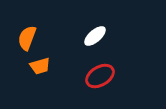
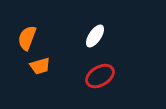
white ellipse: rotated 15 degrees counterclockwise
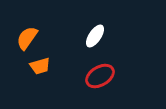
orange semicircle: rotated 15 degrees clockwise
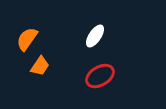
orange semicircle: moved 1 px down
orange trapezoid: rotated 40 degrees counterclockwise
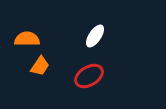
orange semicircle: rotated 55 degrees clockwise
red ellipse: moved 11 px left
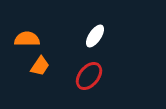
red ellipse: rotated 20 degrees counterclockwise
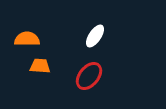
orange trapezoid: rotated 120 degrees counterclockwise
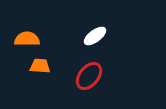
white ellipse: rotated 20 degrees clockwise
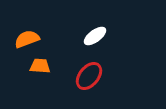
orange semicircle: rotated 20 degrees counterclockwise
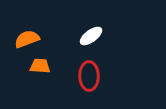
white ellipse: moved 4 px left
red ellipse: rotated 40 degrees counterclockwise
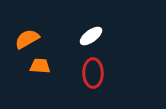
orange semicircle: rotated 10 degrees counterclockwise
red ellipse: moved 4 px right, 3 px up
